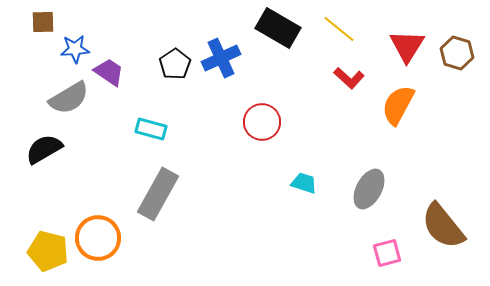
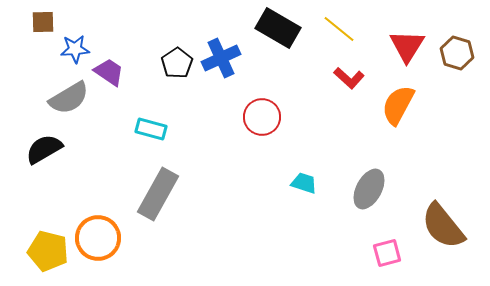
black pentagon: moved 2 px right, 1 px up
red circle: moved 5 px up
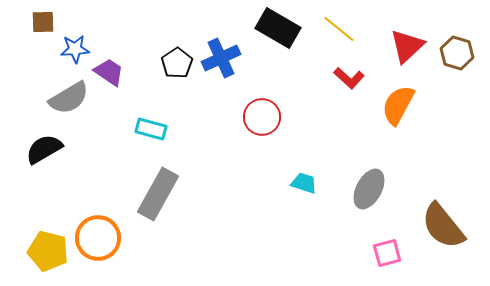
red triangle: rotated 15 degrees clockwise
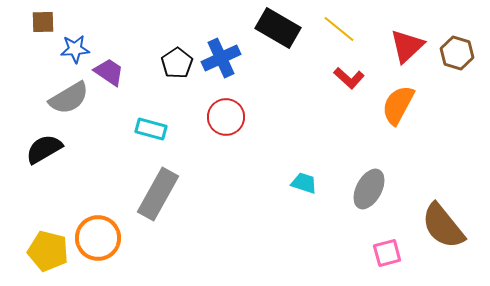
red circle: moved 36 px left
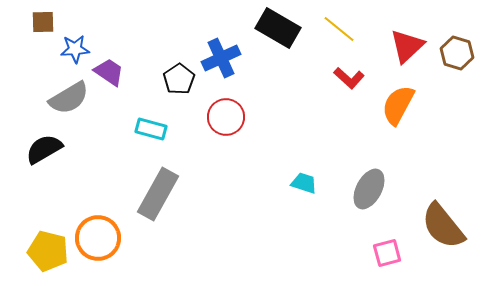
black pentagon: moved 2 px right, 16 px down
